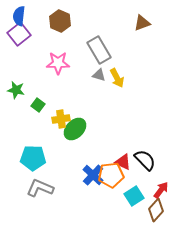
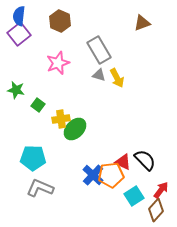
pink star: rotated 20 degrees counterclockwise
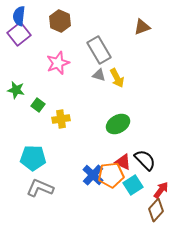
brown triangle: moved 4 px down
green ellipse: moved 43 px right, 5 px up; rotated 15 degrees clockwise
cyan square: moved 1 px left, 11 px up
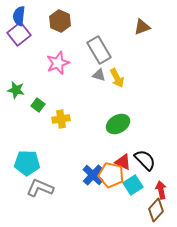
cyan pentagon: moved 6 px left, 5 px down
orange pentagon: rotated 20 degrees clockwise
red arrow: rotated 48 degrees counterclockwise
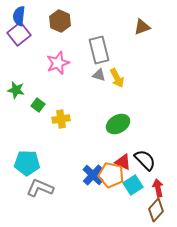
gray rectangle: rotated 16 degrees clockwise
red arrow: moved 3 px left, 2 px up
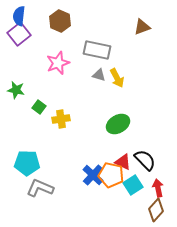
gray rectangle: moved 2 px left; rotated 64 degrees counterclockwise
green square: moved 1 px right, 2 px down
